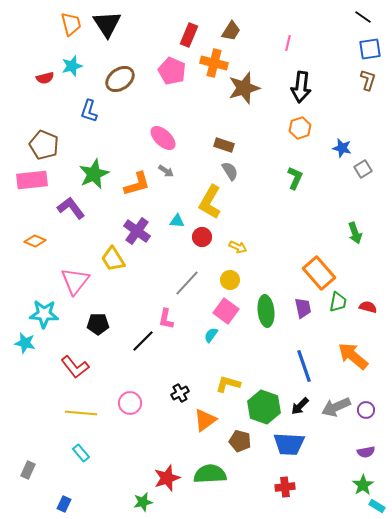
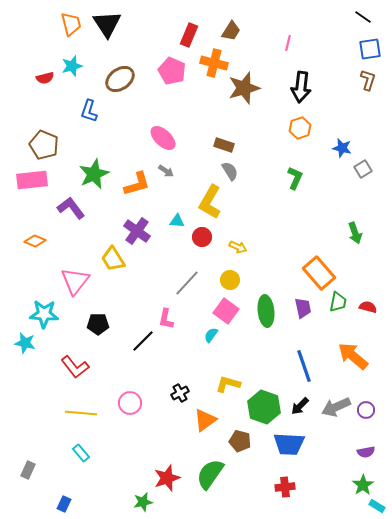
green semicircle at (210, 474): rotated 52 degrees counterclockwise
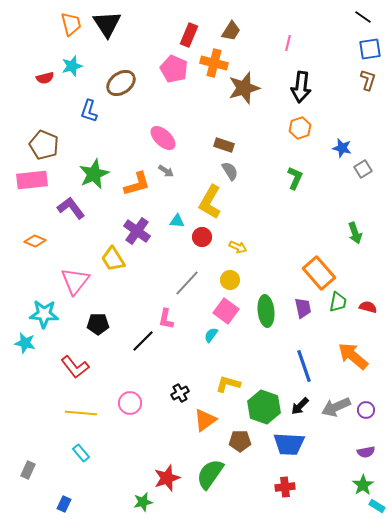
pink pentagon at (172, 71): moved 2 px right, 2 px up
brown ellipse at (120, 79): moved 1 px right, 4 px down
brown pentagon at (240, 441): rotated 15 degrees counterclockwise
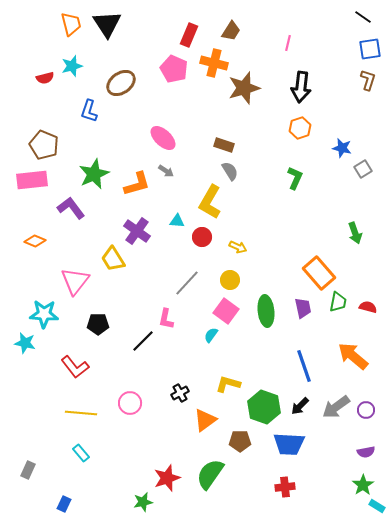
gray arrow at (336, 407): rotated 12 degrees counterclockwise
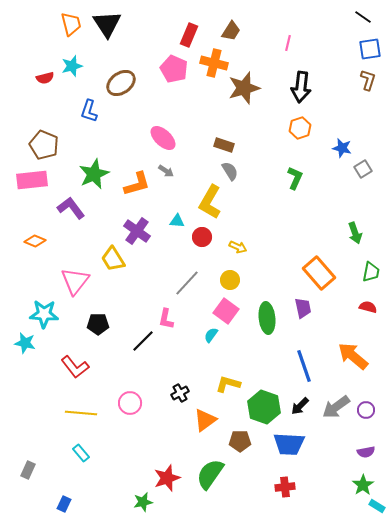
green trapezoid at (338, 302): moved 33 px right, 30 px up
green ellipse at (266, 311): moved 1 px right, 7 px down
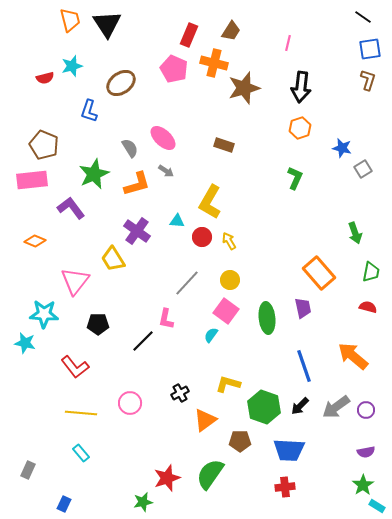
orange trapezoid at (71, 24): moved 1 px left, 4 px up
gray semicircle at (230, 171): moved 100 px left, 23 px up
yellow arrow at (238, 247): moved 9 px left, 6 px up; rotated 144 degrees counterclockwise
blue trapezoid at (289, 444): moved 6 px down
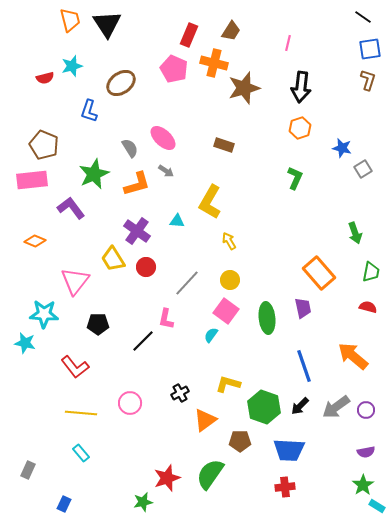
red circle at (202, 237): moved 56 px left, 30 px down
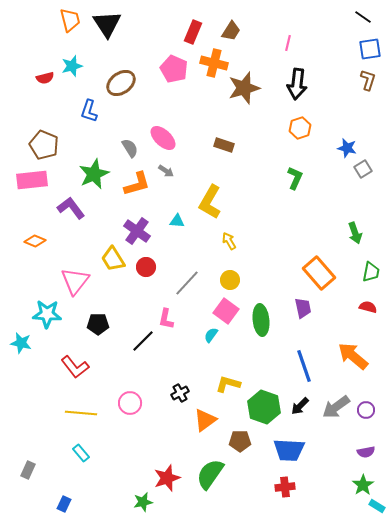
red rectangle at (189, 35): moved 4 px right, 3 px up
black arrow at (301, 87): moved 4 px left, 3 px up
blue star at (342, 148): moved 5 px right
cyan star at (44, 314): moved 3 px right
green ellipse at (267, 318): moved 6 px left, 2 px down
cyan star at (25, 343): moved 4 px left
